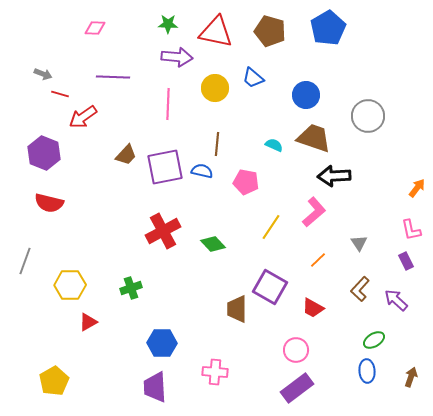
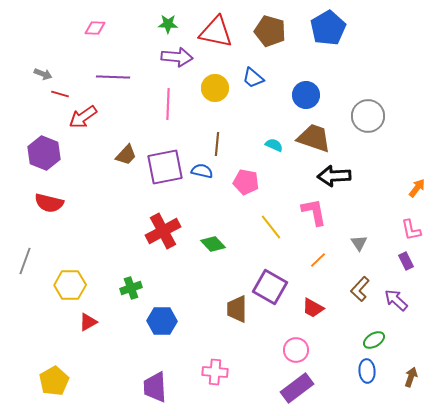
pink L-shape at (314, 212): rotated 60 degrees counterclockwise
yellow line at (271, 227): rotated 72 degrees counterclockwise
blue hexagon at (162, 343): moved 22 px up
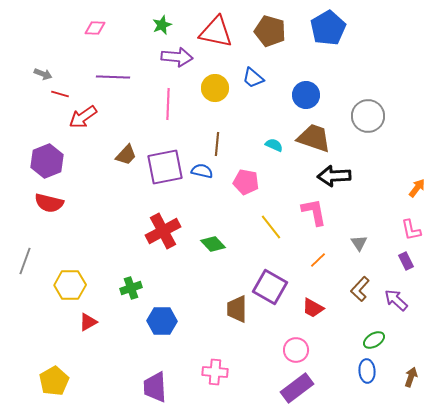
green star at (168, 24): moved 6 px left, 1 px down; rotated 24 degrees counterclockwise
purple hexagon at (44, 153): moved 3 px right, 8 px down; rotated 16 degrees clockwise
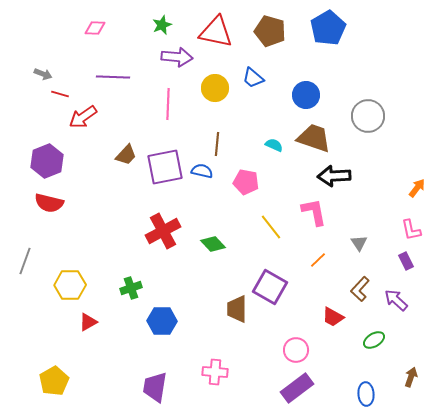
red trapezoid at (313, 308): moved 20 px right, 9 px down
blue ellipse at (367, 371): moved 1 px left, 23 px down
purple trapezoid at (155, 387): rotated 12 degrees clockwise
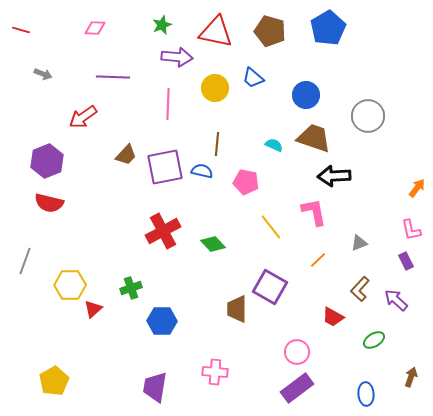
red line at (60, 94): moved 39 px left, 64 px up
gray triangle at (359, 243): rotated 42 degrees clockwise
red triangle at (88, 322): moved 5 px right, 13 px up; rotated 12 degrees counterclockwise
pink circle at (296, 350): moved 1 px right, 2 px down
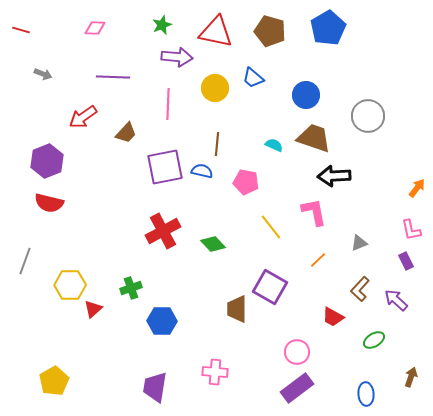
brown trapezoid at (126, 155): moved 22 px up
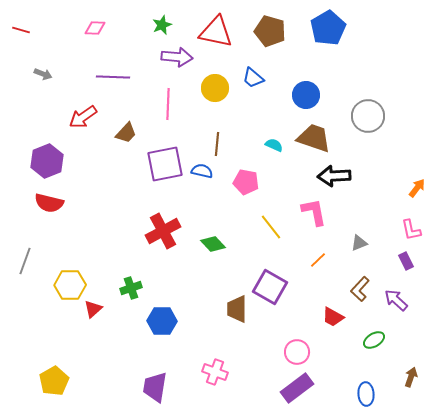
purple square at (165, 167): moved 3 px up
pink cross at (215, 372): rotated 15 degrees clockwise
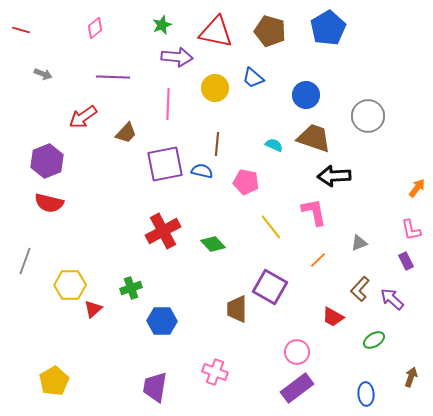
pink diamond at (95, 28): rotated 40 degrees counterclockwise
purple arrow at (396, 300): moved 4 px left, 1 px up
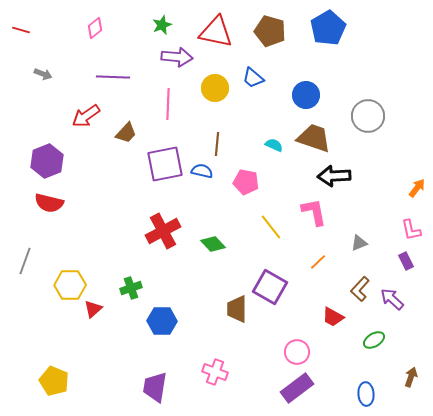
red arrow at (83, 117): moved 3 px right, 1 px up
orange line at (318, 260): moved 2 px down
yellow pentagon at (54, 381): rotated 20 degrees counterclockwise
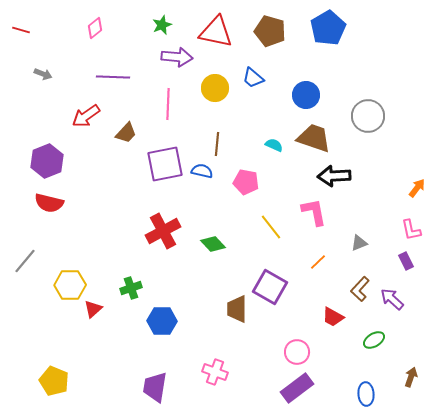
gray line at (25, 261): rotated 20 degrees clockwise
